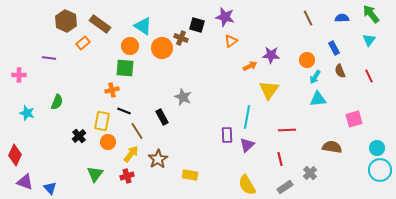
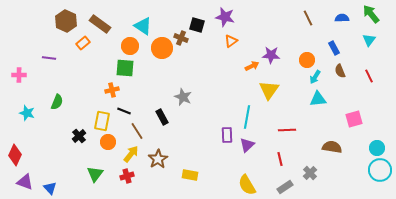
orange arrow at (250, 66): moved 2 px right
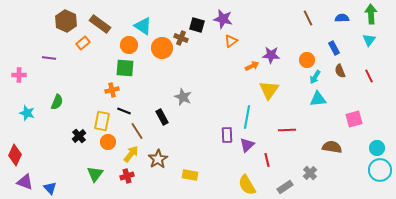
green arrow at (371, 14): rotated 36 degrees clockwise
purple star at (225, 17): moved 2 px left, 2 px down
orange circle at (130, 46): moved 1 px left, 1 px up
red line at (280, 159): moved 13 px left, 1 px down
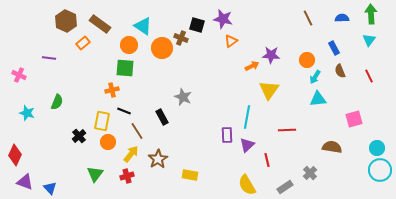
pink cross at (19, 75): rotated 24 degrees clockwise
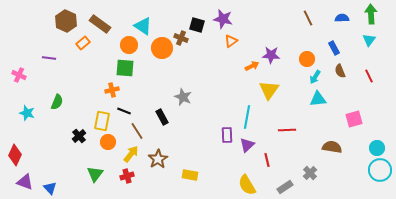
orange circle at (307, 60): moved 1 px up
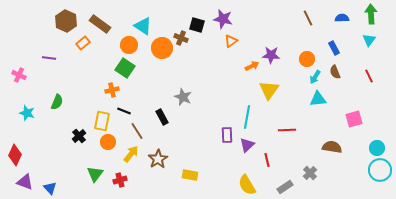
green square at (125, 68): rotated 30 degrees clockwise
brown semicircle at (340, 71): moved 5 px left, 1 px down
red cross at (127, 176): moved 7 px left, 4 px down
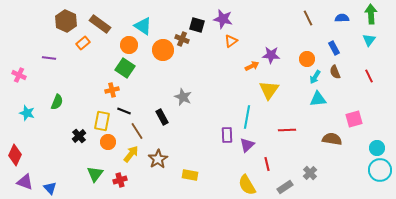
brown cross at (181, 38): moved 1 px right, 1 px down
orange circle at (162, 48): moved 1 px right, 2 px down
brown semicircle at (332, 147): moved 8 px up
red line at (267, 160): moved 4 px down
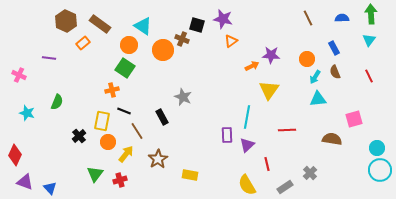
yellow arrow at (131, 154): moved 5 px left
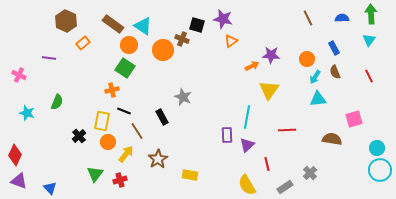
brown rectangle at (100, 24): moved 13 px right
purple triangle at (25, 182): moved 6 px left, 1 px up
